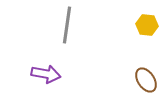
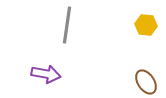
yellow hexagon: moved 1 px left
brown ellipse: moved 2 px down
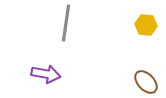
gray line: moved 1 px left, 2 px up
brown ellipse: rotated 10 degrees counterclockwise
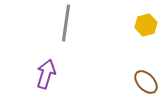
yellow hexagon: rotated 20 degrees counterclockwise
purple arrow: rotated 84 degrees counterclockwise
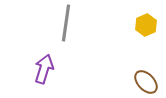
yellow hexagon: rotated 10 degrees counterclockwise
purple arrow: moved 2 px left, 5 px up
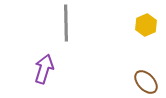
gray line: rotated 9 degrees counterclockwise
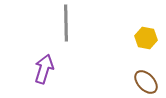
yellow hexagon: moved 13 px down; rotated 25 degrees counterclockwise
